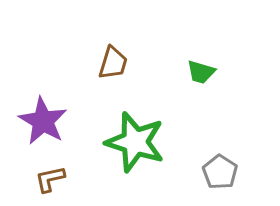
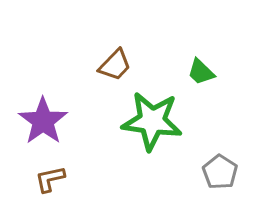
brown trapezoid: moved 2 px right, 2 px down; rotated 27 degrees clockwise
green trapezoid: rotated 28 degrees clockwise
purple star: rotated 6 degrees clockwise
green star: moved 17 px right, 21 px up; rotated 10 degrees counterclockwise
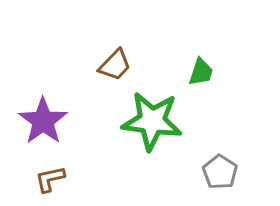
green trapezoid: rotated 116 degrees counterclockwise
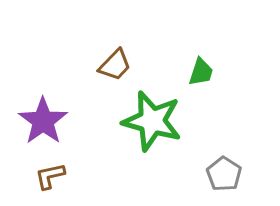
green star: rotated 8 degrees clockwise
gray pentagon: moved 4 px right, 2 px down
brown L-shape: moved 3 px up
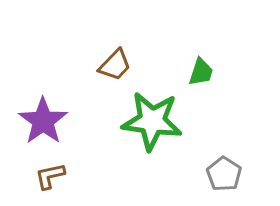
green star: rotated 8 degrees counterclockwise
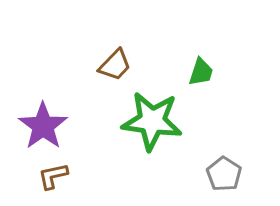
purple star: moved 5 px down
brown L-shape: moved 3 px right
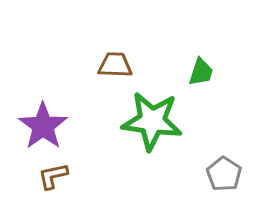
brown trapezoid: rotated 132 degrees counterclockwise
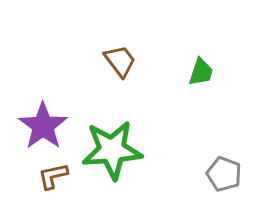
brown trapezoid: moved 5 px right, 4 px up; rotated 51 degrees clockwise
green star: moved 40 px left, 29 px down; rotated 12 degrees counterclockwise
gray pentagon: rotated 12 degrees counterclockwise
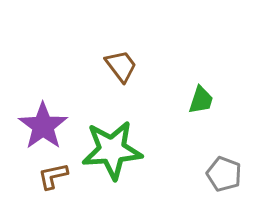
brown trapezoid: moved 1 px right, 5 px down
green trapezoid: moved 28 px down
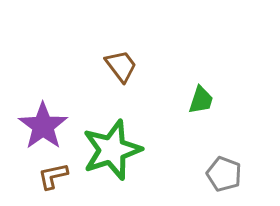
green star: rotated 14 degrees counterclockwise
